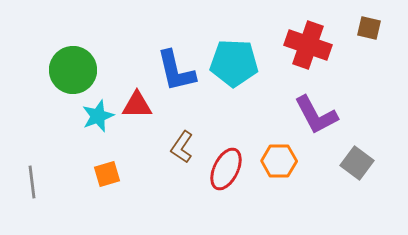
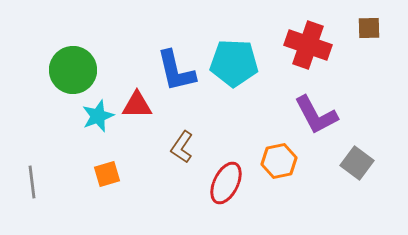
brown square: rotated 15 degrees counterclockwise
orange hexagon: rotated 12 degrees counterclockwise
red ellipse: moved 14 px down
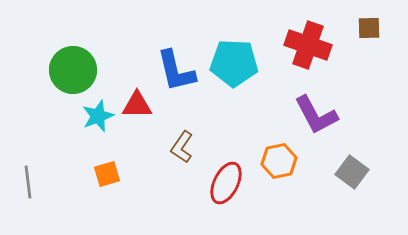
gray square: moved 5 px left, 9 px down
gray line: moved 4 px left
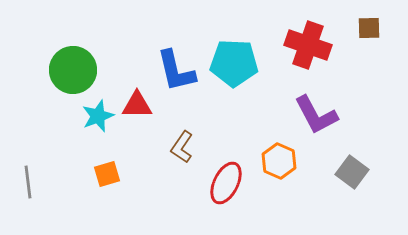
orange hexagon: rotated 24 degrees counterclockwise
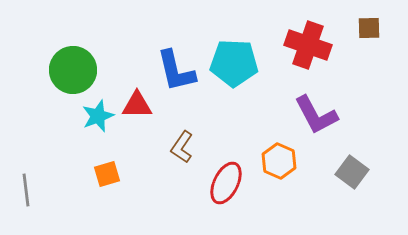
gray line: moved 2 px left, 8 px down
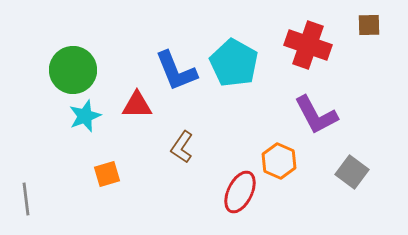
brown square: moved 3 px up
cyan pentagon: rotated 27 degrees clockwise
blue L-shape: rotated 9 degrees counterclockwise
cyan star: moved 13 px left
red ellipse: moved 14 px right, 9 px down
gray line: moved 9 px down
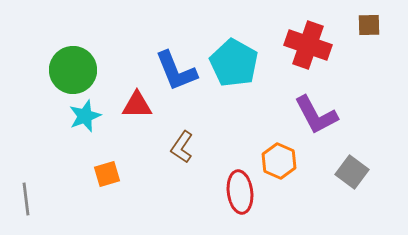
red ellipse: rotated 33 degrees counterclockwise
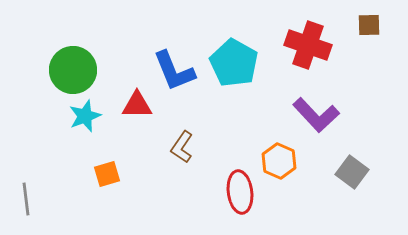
blue L-shape: moved 2 px left
purple L-shape: rotated 15 degrees counterclockwise
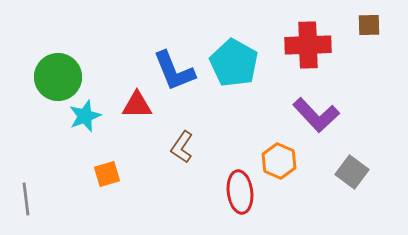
red cross: rotated 21 degrees counterclockwise
green circle: moved 15 px left, 7 px down
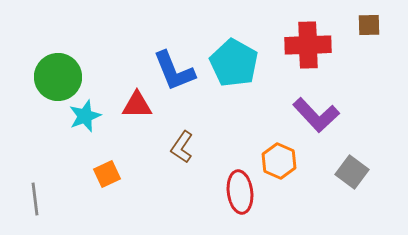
orange square: rotated 8 degrees counterclockwise
gray line: moved 9 px right
